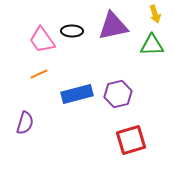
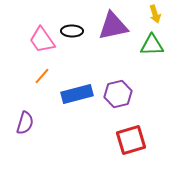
orange line: moved 3 px right, 2 px down; rotated 24 degrees counterclockwise
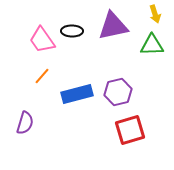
purple hexagon: moved 2 px up
red square: moved 1 px left, 10 px up
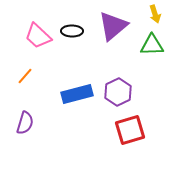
purple triangle: rotated 28 degrees counterclockwise
pink trapezoid: moved 4 px left, 4 px up; rotated 12 degrees counterclockwise
orange line: moved 17 px left
purple hexagon: rotated 12 degrees counterclockwise
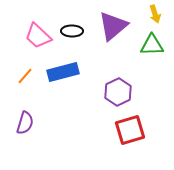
blue rectangle: moved 14 px left, 22 px up
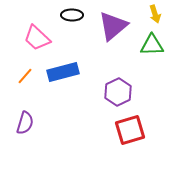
black ellipse: moved 16 px up
pink trapezoid: moved 1 px left, 2 px down
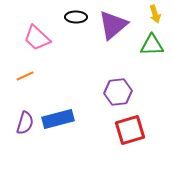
black ellipse: moved 4 px right, 2 px down
purple triangle: moved 1 px up
blue rectangle: moved 5 px left, 47 px down
orange line: rotated 24 degrees clockwise
purple hexagon: rotated 20 degrees clockwise
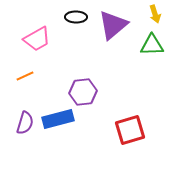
pink trapezoid: moved 1 px down; rotated 72 degrees counterclockwise
purple hexagon: moved 35 px left
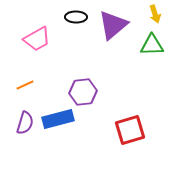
orange line: moved 9 px down
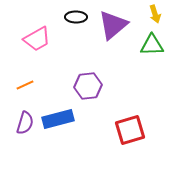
purple hexagon: moved 5 px right, 6 px up
